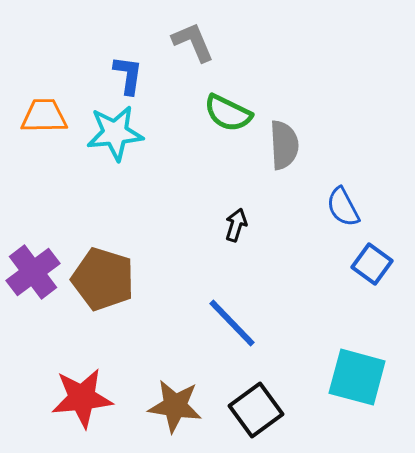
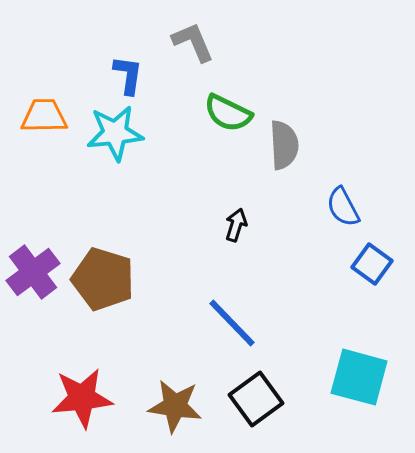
cyan square: moved 2 px right
black square: moved 11 px up
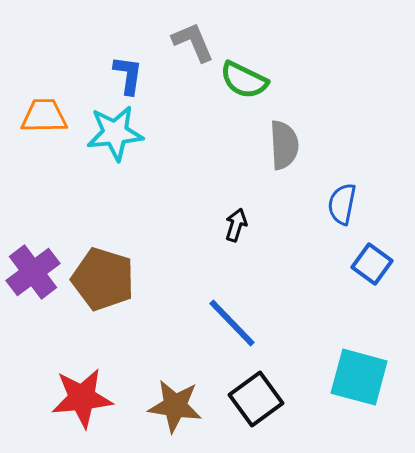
green semicircle: moved 16 px right, 33 px up
blue semicircle: moved 1 px left, 3 px up; rotated 39 degrees clockwise
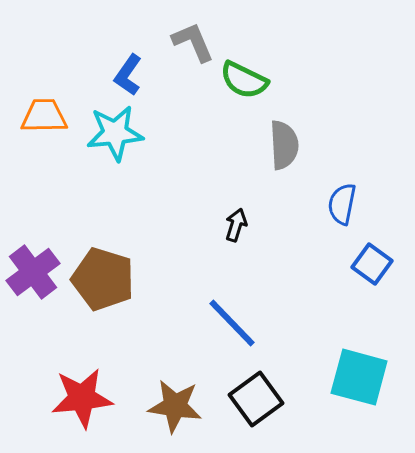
blue L-shape: rotated 153 degrees counterclockwise
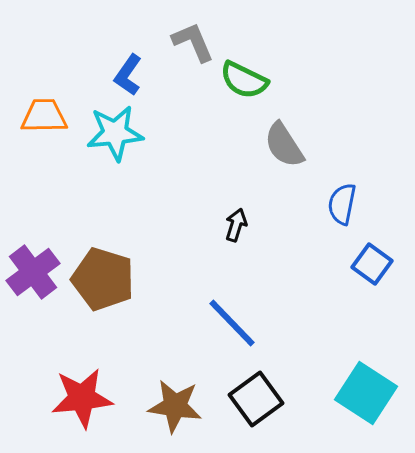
gray semicircle: rotated 150 degrees clockwise
cyan square: moved 7 px right, 16 px down; rotated 18 degrees clockwise
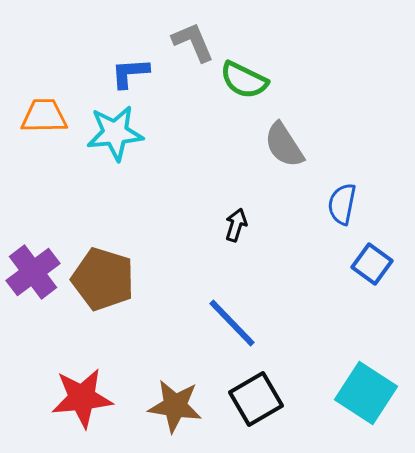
blue L-shape: moved 2 px right, 2 px up; rotated 51 degrees clockwise
black square: rotated 6 degrees clockwise
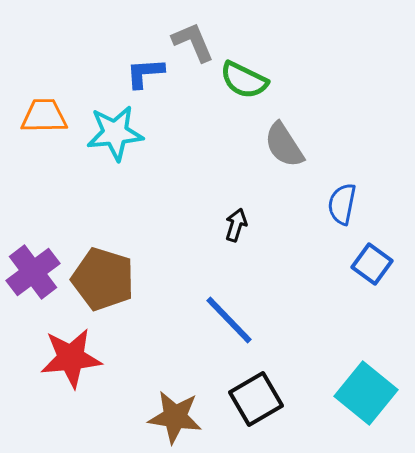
blue L-shape: moved 15 px right
blue line: moved 3 px left, 3 px up
cyan square: rotated 6 degrees clockwise
red star: moved 11 px left, 40 px up
brown star: moved 11 px down
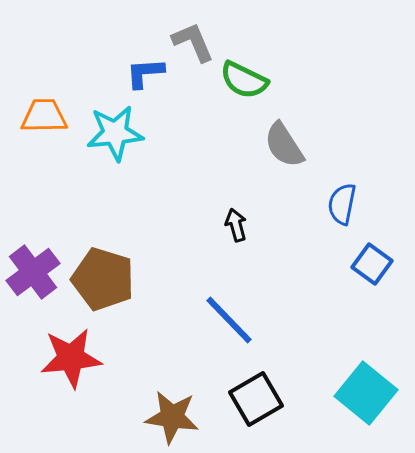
black arrow: rotated 32 degrees counterclockwise
brown star: moved 3 px left
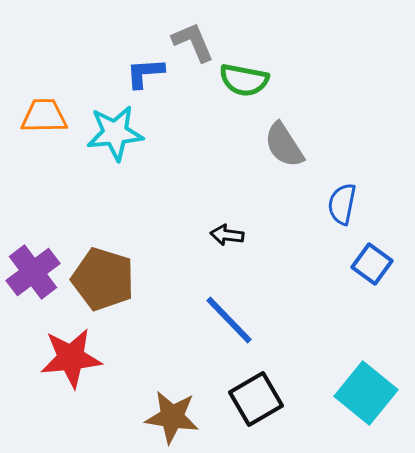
green semicircle: rotated 15 degrees counterclockwise
black arrow: moved 9 px left, 10 px down; rotated 68 degrees counterclockwise
